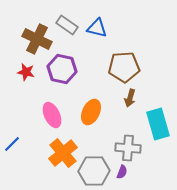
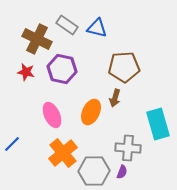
brown arrow: moved 15 px left
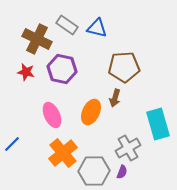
gray cross: rotated 35 degrees counterclockwise
